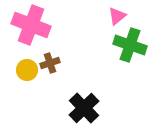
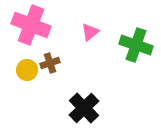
pink triangle: moved 27 px left, 16 px down
green cross: moved 6 px right
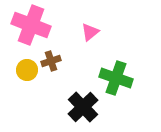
green cross: moved 20 px left, 33 px down
brown cross: moved 1 px right, 2 px up
black cross: moved 1 px left, 1 px up
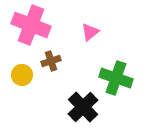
yellow circle: moved 5 px left, 5 px down
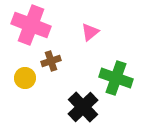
yellow circle: moved 3 px right, 3 px down
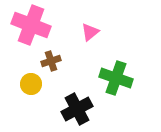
yellow circle: moved 6 px right, 6 px down
black cross: moved 6 px left, 2 px down; rotated 16 degrees clockwise
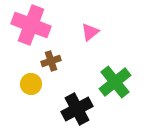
green cross: moved 1 px left, 4 px down; rotated 32 degrees clockwise
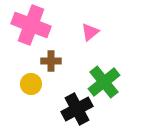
brown cross: rotated 18 degrees clockwise
green cross: moved 11 px left
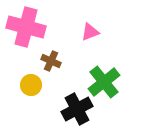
pink cross: moved 5 px left, 2 px down; rotated 6 degrees counterclockwise
pink triangle: rotated 18 degrees clockwise
brown cross: rotated 24 degrees clockwise
yellow circle: moved 1 px down
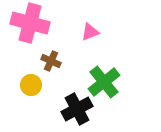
pink cross: moved 4 px right, 4 px up
